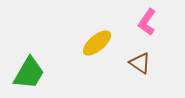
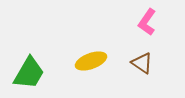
yellow ellipse: moved 6 px left, 18 px down; rotated 20 degrees clockwise
brown triangle: moved 2 px right
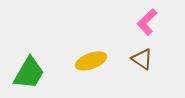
pink L-shape: rotated 12 degrees clockwise
brown triangle: moved 4 px up
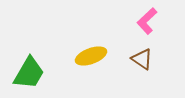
pink L-shape: moved 1 px up
yellow ellipse: moved 5 px up
